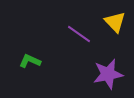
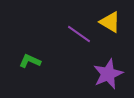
yellow triangle: moved 5 px left; rotated 15 degrees counterclockwise
purple star: rotated 12 degrees counterclockwise
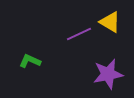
purple line: rotated 60 degrees counterclockwise
purple star: rotated 12 degrees clockwise
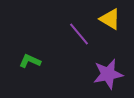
yellow triangle: moved 3 px up
purple line: rotated 75 degrees clockwise
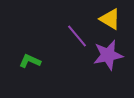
purple line: moved 2 px left, 2 px down
purple star: moved 19 px up
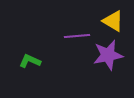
yellow triangle: moved 3 px right, 2 px down
purple line: rotated 55 degrees counterclockwise
